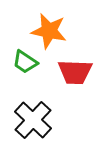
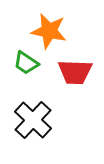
green trapezoid: moved 1 px right, 1 px down
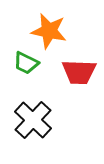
green trapezoid: rotated 8 degrees counterclockwise
red trapezoid: moved 4 px right
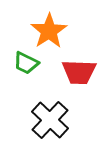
orange star: rotated 27 degrees clockwise
black cross: moved 17 px right
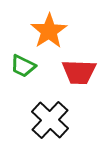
green trapezoid: moved 3 px left, 3 px down
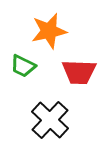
orange star: rotated 21 degrees clockwise
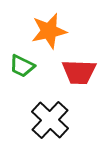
green trapezoid: moved 1 px left
